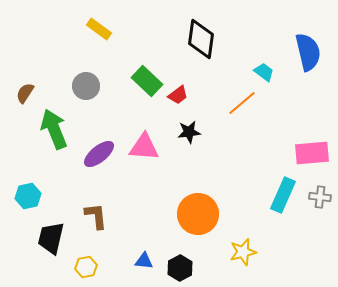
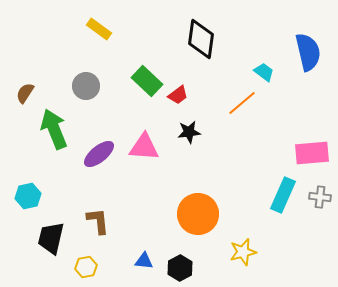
brown L-shape: moved 2 px right, 5 px down
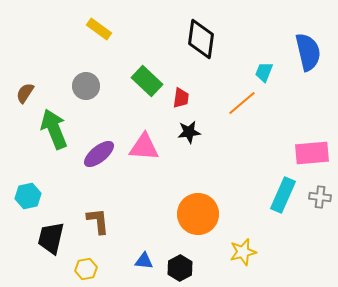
cyan trapezoid: rotated 105 degrees counterclockwise
red trapezoid: moved 3 px right, 3 px down; rotated 45 degrees counterclockwise
yellow hexagon: moved 2 px down
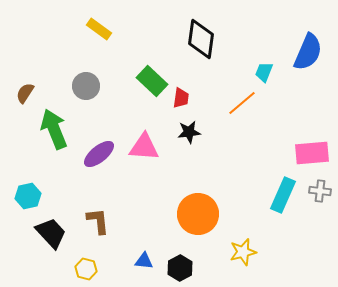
blue semicircle: rotated 36 degrees clockwise
green rectangle: moved 5 px right
gray cross: moved 6 px up
black trapezoid: moved 5 px up; rotated 124 degrees clockwise
yellow hexagon: rotated 25 degrees clockwise
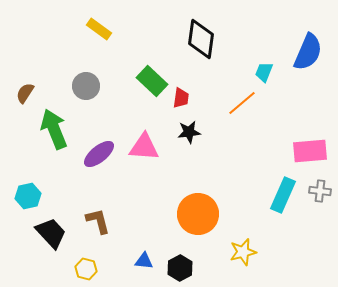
pink rectangle: moved 2 px left, 2 px up
brown L-shape: rotated 8 degrees counterclockwise
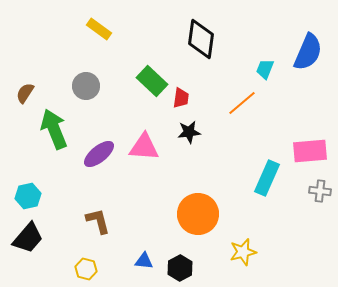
cyan trapezoid: moved 1 px right, 3 px up
cyan rectangle: moved 16 px left, 17 px up
black trapezoid: moved 23 px left, 5 px down; rotated 84 degrees clockwise
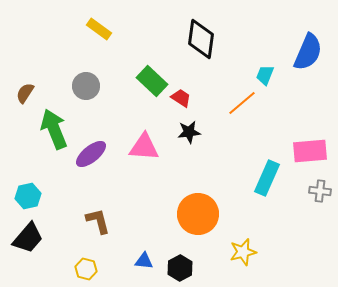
cyan trapezoid: moved 6 px down
red trapezoid: rotated 65 degrees counterclockwise
purple ellipse: moved 8 px left
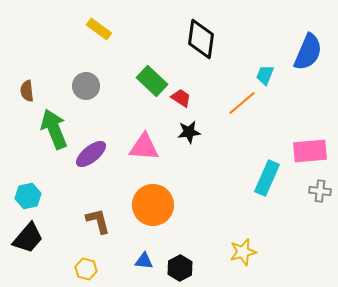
brown semicircle: moved 2 px right, 2 px up; rotated 40 degrees counterclockwise
orange circle: moved 45 px left, 9 px up
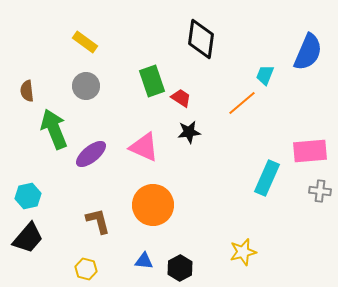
yellow rectangle: moved 14 px left, 13 px down
green rectangle: rotated 28 degrees clockwise
pink triangle: rotated 20 degrees clockwise
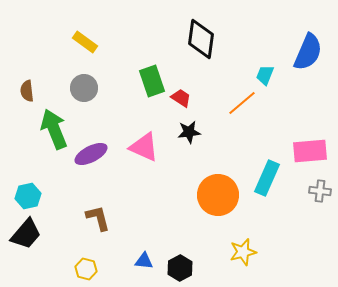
gray circle: moved 2 px left, 2 px down
purple ellipse: rotated 12 degrees clockwise
orange circle: moved 65 px right, 10 px up
brown L-shape: moved 3 px up
black trapezoid: moved 2 px left, 4 px up
